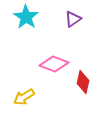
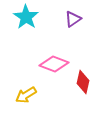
yellow arrow: moved 2 px right, 2 px up
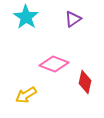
red diamond: moved 2 px right
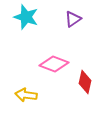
cyan star: rotated 15 degrees counterclockwise
yellow arrow: rotated 40 degrees clockwise
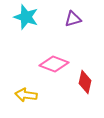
purple triangle: rotated 18 degrees clockwise
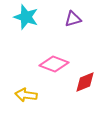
red diamond: rotated 55 degrees clockwise
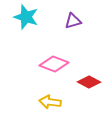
purple triangle: moved 2 px down
red diamond: moved 4 px right; rotated 50 degrees clockwise
yellow arrow: moved 24 px right, 7 px down
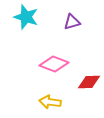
purple triangle: moved 1 px left, 1 px down
red diamond: rotated 30 degrees counterclockwise
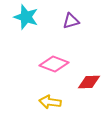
purple triangle: moved 1 px left, 1 px up
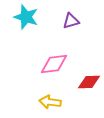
pink diamond: rotated 28 degrees counterclockwise
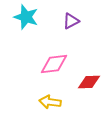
purple triangle: rotated 12 degrees counterclockwise
